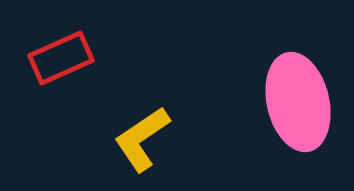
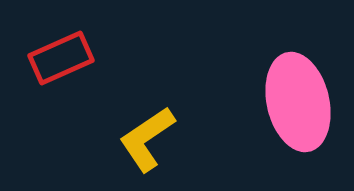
yellow L-shape: moved 5 px right
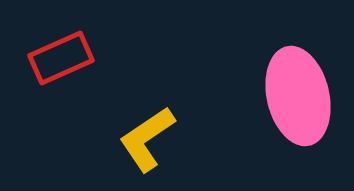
pink ellipse: moved 6 px up
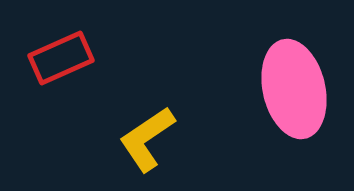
pink ellipse: moved 4 px left, 7 px up
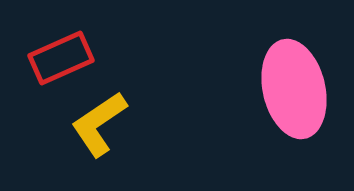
yellow L-shape: moved 48 px left, 15 px up
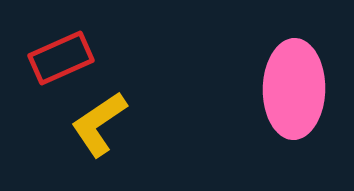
pink ellipse: rotated 14 degrees clockwise
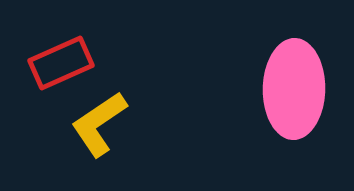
red rectangle: moved 5 px down
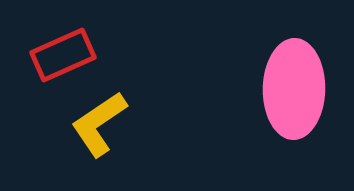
red rectangle: moved 2 px right, 8 px up
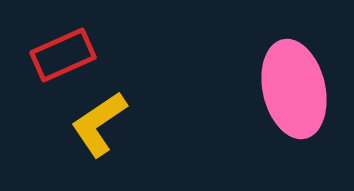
pink ellipse: rotated 14 degrees counterclockwise
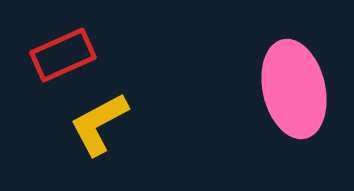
yellow L-shape: rotated 6 degrees clockwise
